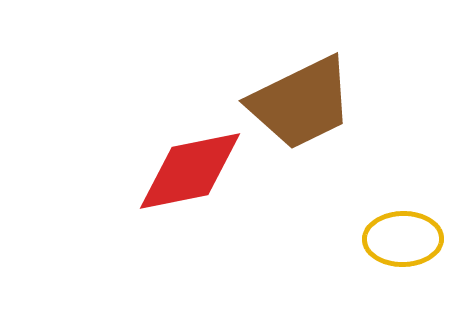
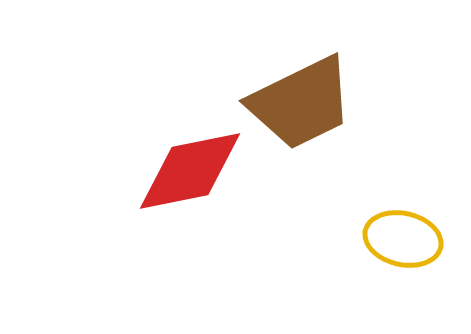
yellow ellipse: rotated 14 degrees clockwise
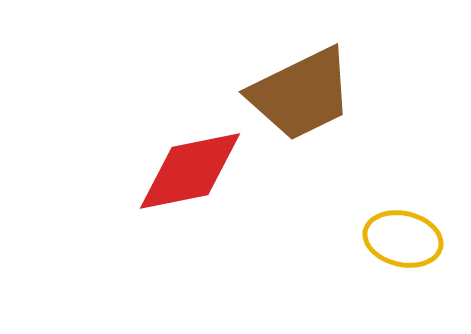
brown trapezoid: moved 9 px up
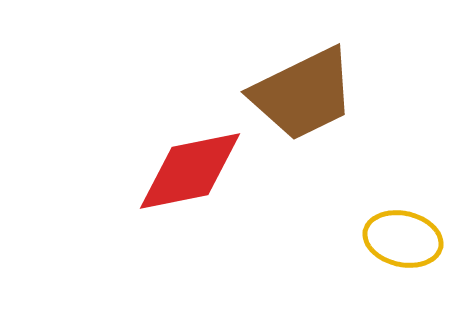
brown trapezoid: moved 2 px right
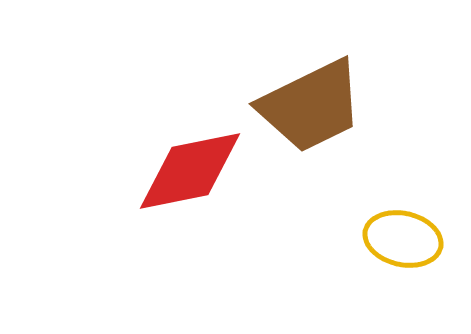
brown trapezoid: moved 8 px right, 12 px down
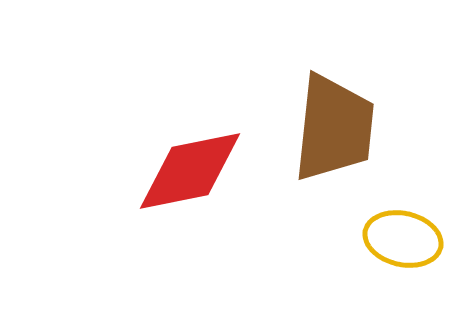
brown trapezoid: moved 23 px right, 22 px down; rotated 58 degrees counterclockwise
